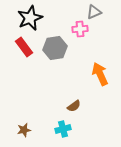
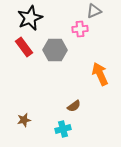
gray triangle: moved 1 px up
gray hexagon: moved 2 px down; rotated 10 degrees clockwise
brown star: moved 10 px up
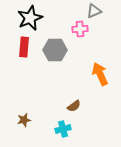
red rectangle: rotated 42 degrees clockwise
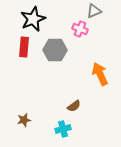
black star: moved 3 px right, 1 px down
pink cross: rotated 28 degrees clockwise
